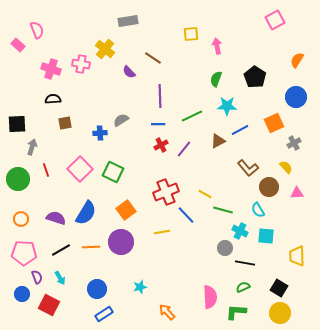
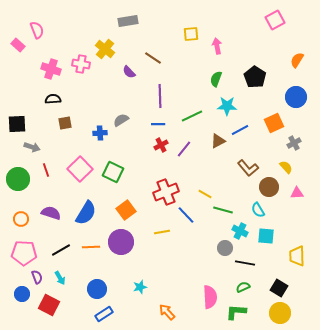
gray arrow at (32, 147): rotated 91 degrees clockwise
purple semicircle at (56, 218): moved 5 px left, 5 px up
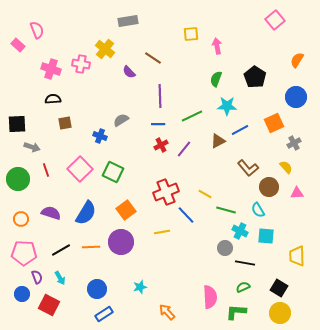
pink square at (275, 20): rotated 12 degrees counterclockwise
blue cross at (100, 133): moved 3 px down; rotated 24 degrees clockwise
green line at (223, 210): moved 3 px right
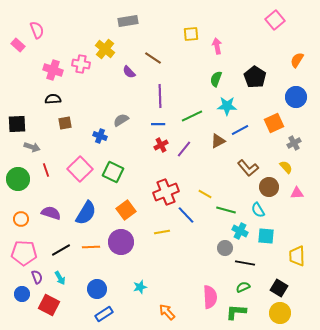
pink cross at (51, 69): moved 2 px right, 1 px down
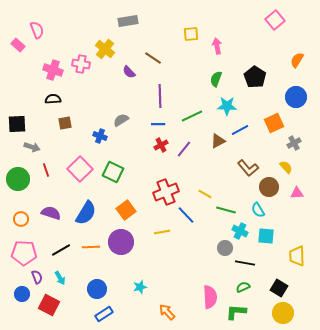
yellow circle at (280, 313): moved 3 px right
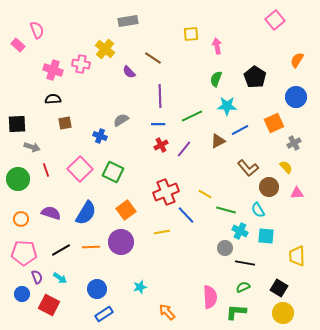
cyan arrow at (60, 278): rotated 24 degrees counterclockwise
